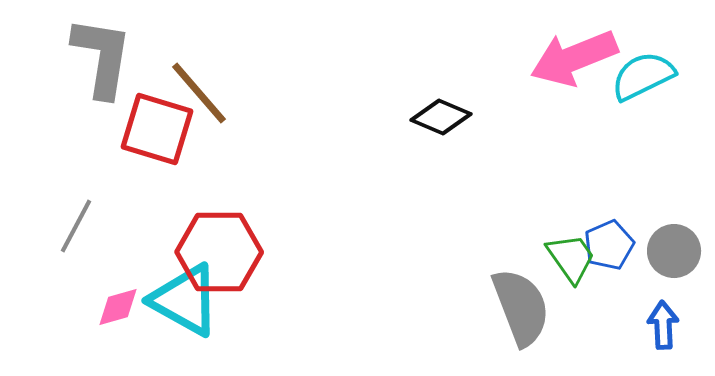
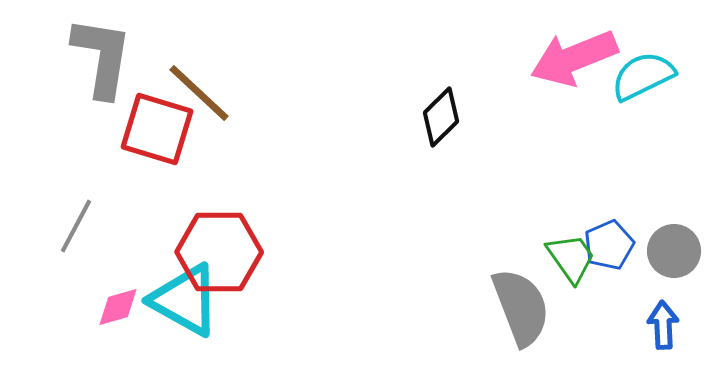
brown line: rotated 6 degrees counterclockwise
black diamond: rotated 68 degrees counterclockwise
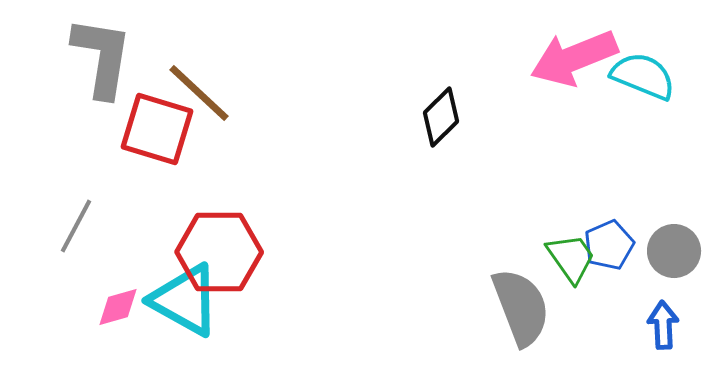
cyan semicircle: rotated 48 degrees clockwise
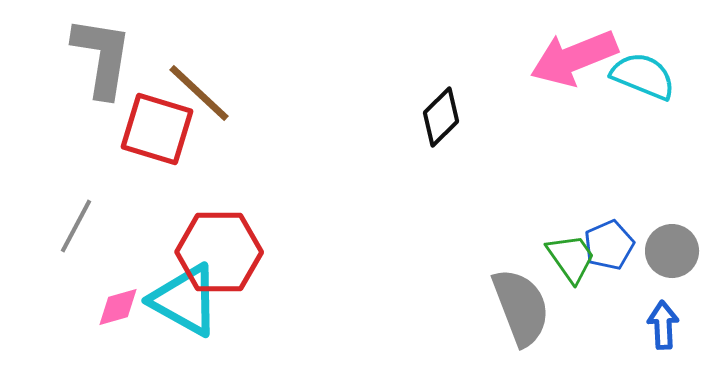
gray circle: moved 2 px left
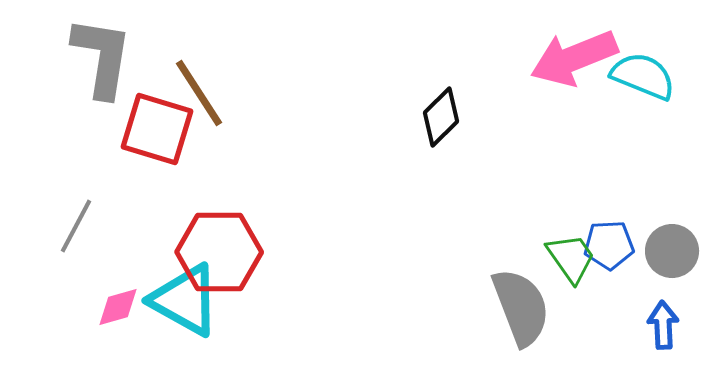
brown line: rotated 14 degrees clockwise
blue pentagon: rotated 21 degrees clockwise
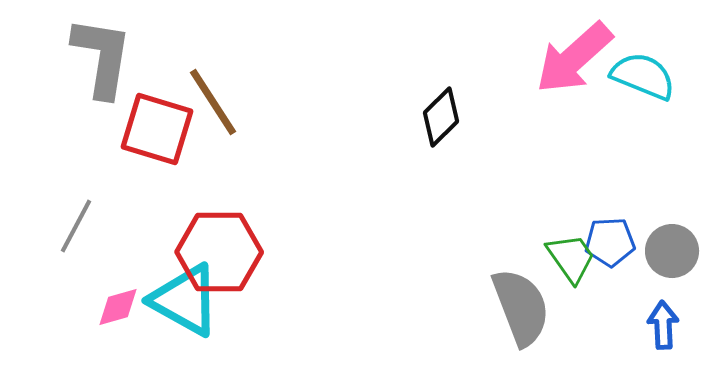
pink arrow: rotated 20 degrees counterclockwise
brown line: moved 14 px right, 9 px down
blue pentagon: moved 1 px right, 3 px up
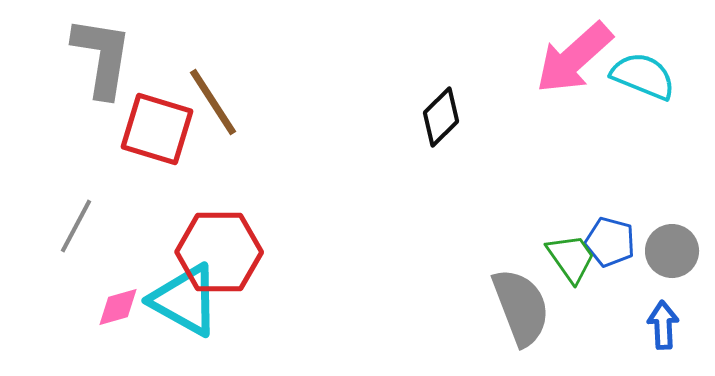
blue pentagon: rotated 18 degrees clockwise
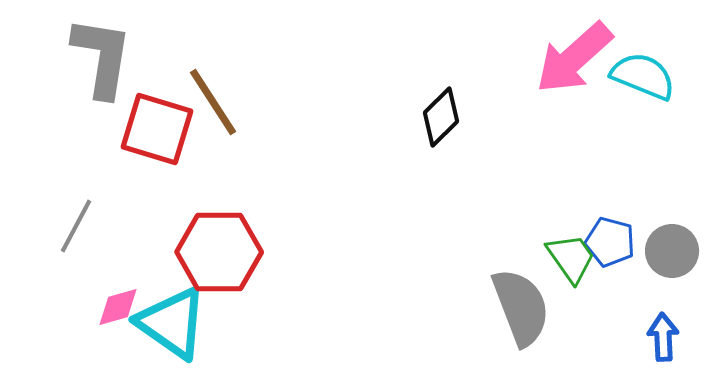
cyan triangle: moved 13 px left, 23 px down; rotated 6 degrees clockwise
blue arrow: moved 12 px down
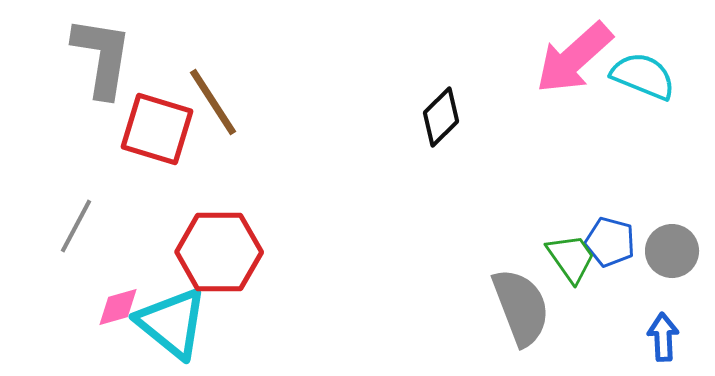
cyan triangle: rotated 4 degrees clockwise
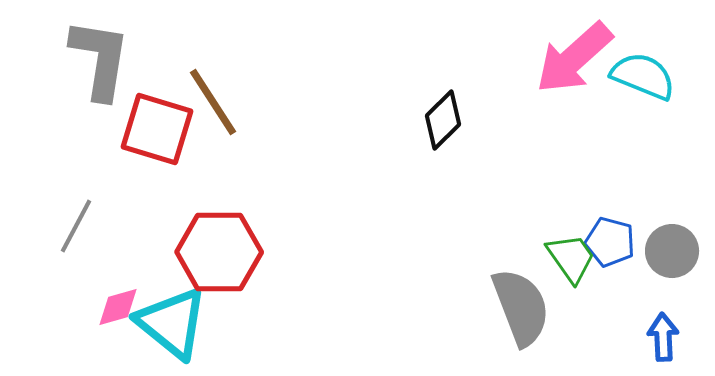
gray L-shape: moved 2 px left, 2 px down
black diamond: moved 2 px right, 3 px down
